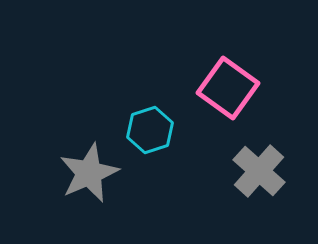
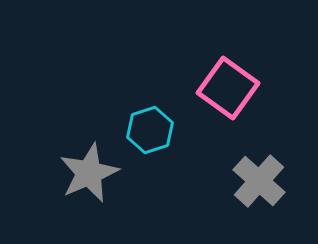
gray cross: moved 10 px down
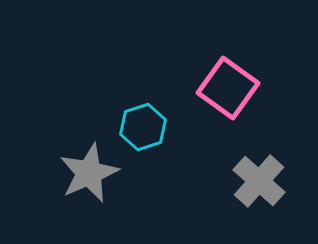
cyan hexagon: moved 7 px left, 3 px up
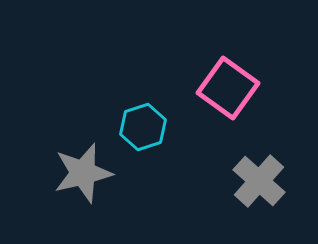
gray star: moved 6 px left; rotated 10 degrees clockwise
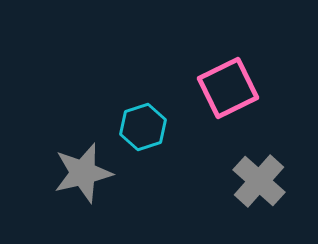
pink square: rotated 28 degrees clockwise
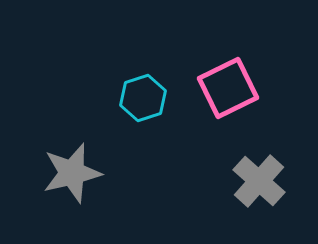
cyan hexagon: moved 29 px up
gray star: moved 11 px left
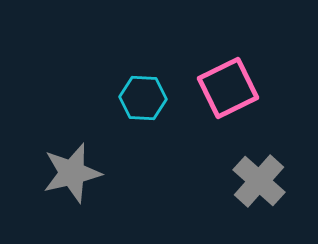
cyan hexagon: rotated 21 degrees clockwise
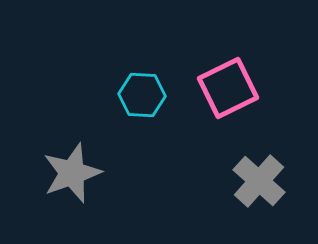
cyan hexagon: moved 1 px left, 3 px up
gray star: rotated 6 degrees counterclockwise
